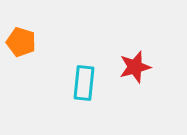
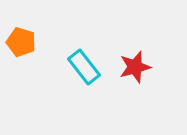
cyan rectangle: moved 16 px up; rotated 44 degrees counterclockwise
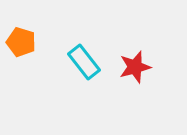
cyan rectangle: moved 5 px up
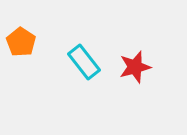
orange pentagon: rotated 16 degrees clockwise
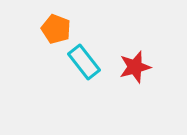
orange pentagon: moved 35 px right, 13 px up; rotated 12 degrees counterclockwise
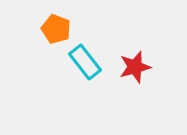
cyan rectangle: moved 1 px right
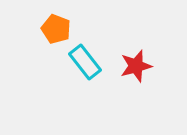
red star: moved 1 px right, 1 px up
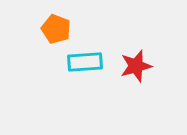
cyan rectangle: rotated 56 degrees counterclockwise
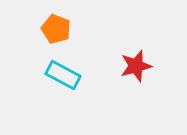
cyan rectangle: moved 22 px left, 13 px down; rotated 32 degrees clockwise
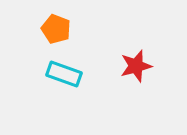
cyan rectangle: moved 1 px right, 1 px up; rotated 8 degrees counterclockwise
